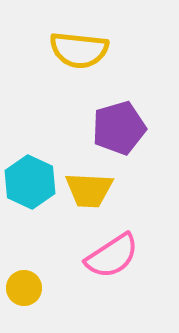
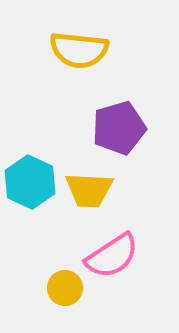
yellow circle: moved 41 px right
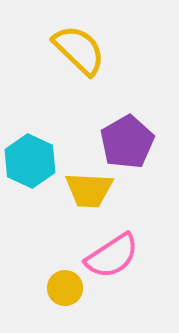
yellow semicircle: rotated 142 degrees counterclockwise
purple pentagon: moved 8 px right, 14 px down; rotated 14 degrees counterclockwise
cyan hexagon: moved 21 px up
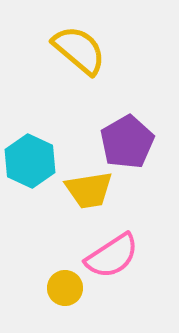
yellow semicircle: rotated 4 degrees counterclockwise
yellow trapezoid: rotated 12 degrees counterclockwise
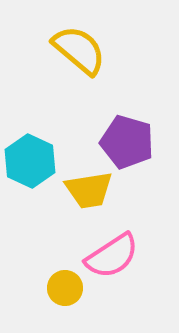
purple pentagon: rotated 26 degrees counterclockwise
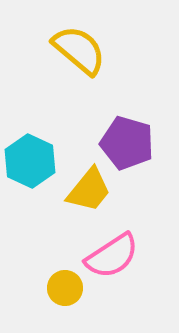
purple pentagon: moved 1 px down
yellow trapezoid: rotated 42 degrees counterclockwise
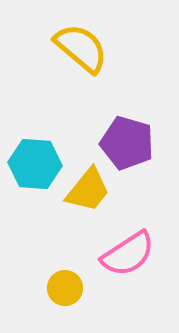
yellow semicircle: moved 2 px right, 2 px up
cyan hexagon: moved 5 px right, 3 px down; rotated 21 degrees counterclockwise
yellow trapezoid: moved 1 px left
pink semicircle: moved 16 px right, 2 px up
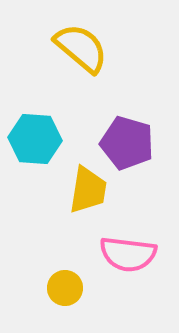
cyan hexagon: moved 25 px up
yellow trapezoid: rotated 30 degrees counterclockwise
pink semicircle: rotated 40 degrees clockwise
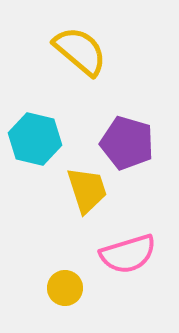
yellow semicircle: moved 1 px left, 3 px down
cyan hexagon: rotated 9 degrees clockwise
yellow trapezoid: moved 1 px left; rotated 27 degrees counterclockwise
pink semicircle: rotated 24 degrees counterclockwise
